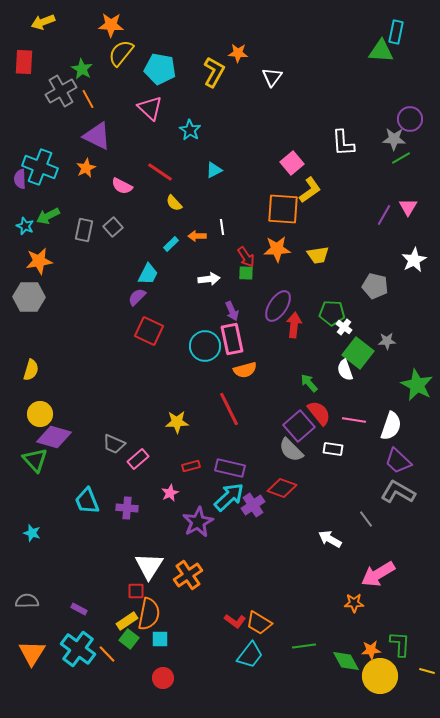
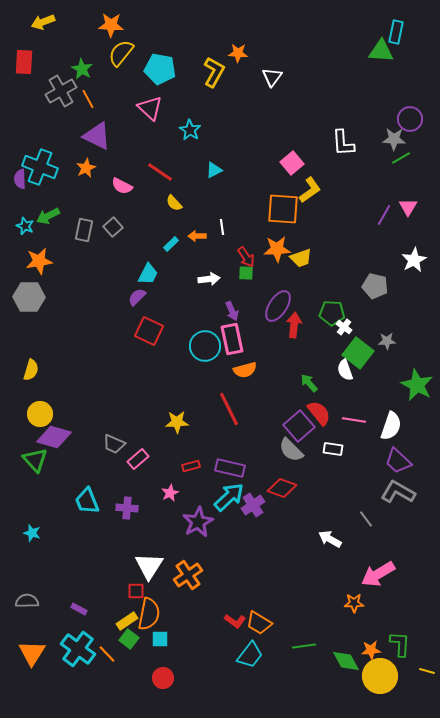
yellow trapezoid at (318, 255): moved 17 px left, 3 px down; rotated 10 degrees counterclockwise
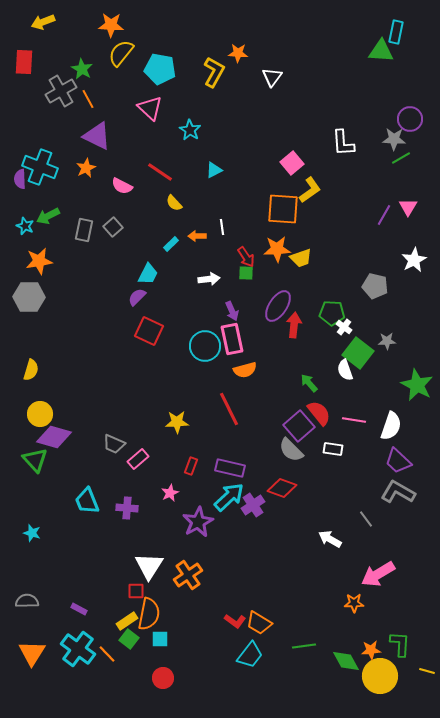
red rectangle at (191, 466): rotated 54 degrees counterclockwise
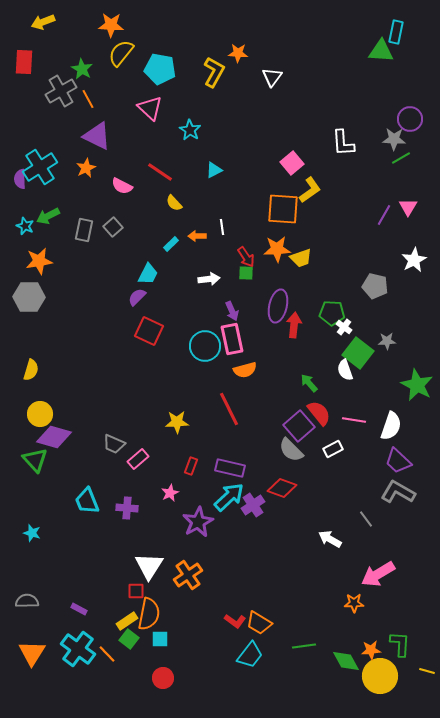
cyan cross at (40, 167): rotated 36 degrees clockwise
purple ellipse at (278, 306): rotated 20 degrees counterclockwise
white rectangle at (333, 449): rotated 36 degrees counterclockwise
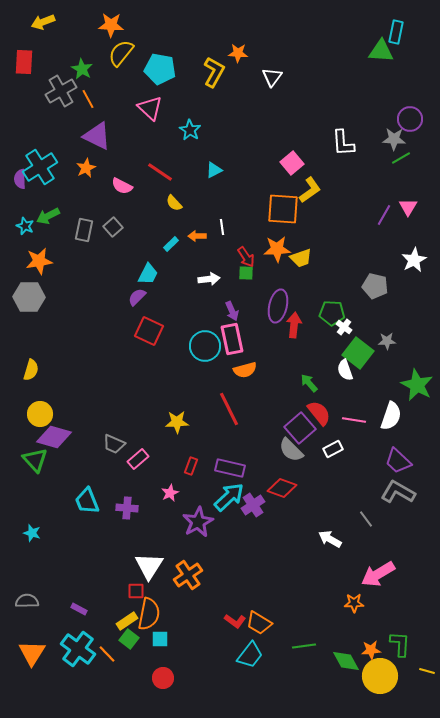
purple square at (299, 426): moved 1 px right, 2 px down
white semicircle at (391, 426): moved 10 px up
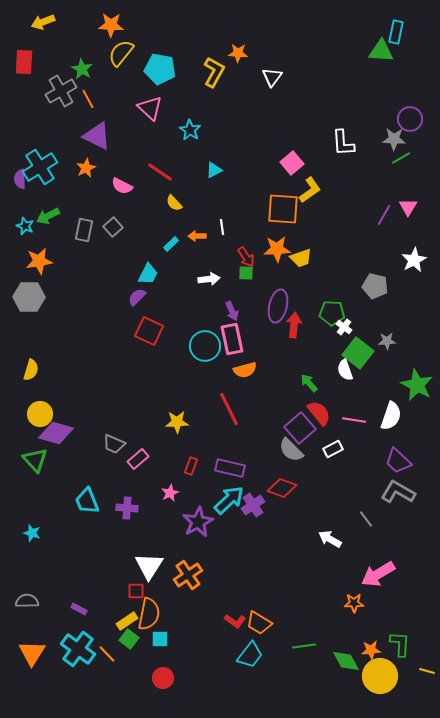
purple diamond at (54, 437): moved 2 px right, 4 px up
cyan arrow at (229, 497): moved 3 px down
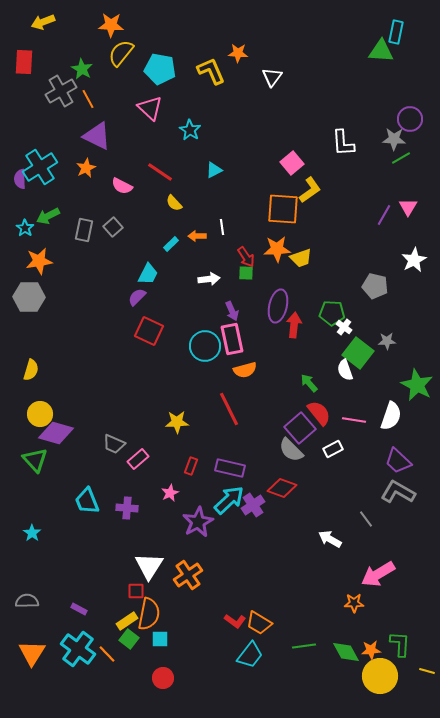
yellow L-shape at (214, 72): moved 3 px left, 1 px up; rotated 52 degrees counterclockwise
cyan star at (25, 226): moved 2 px down; rotated 12 degrees clockwise
cyan star at (32, 533): rotated 18 degrees clockwise
green diamond at (346, 661): moved 9 px up
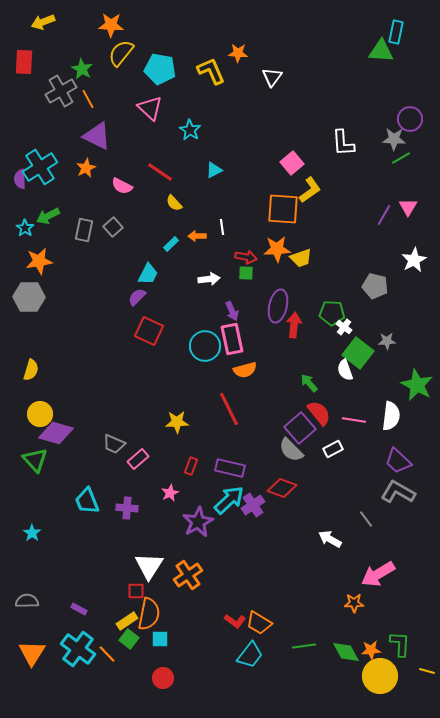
red arrow at (246, 257): rotated 45 degrees counterclockwise
white semicircle at (391, 416): rotated 12 degrees counterclockwise
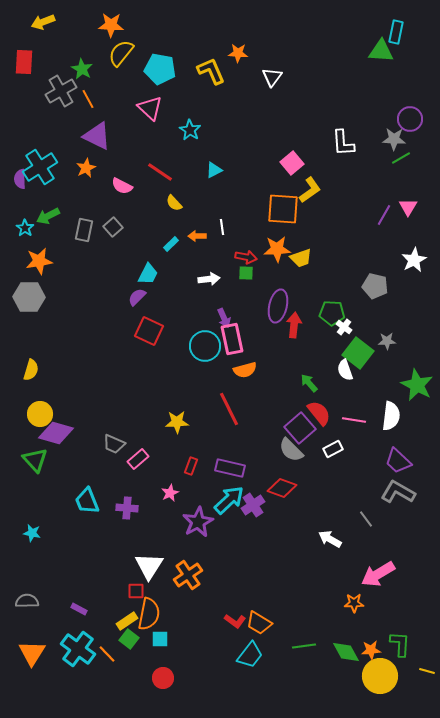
purple arrow at (232, 311): moved 8 px left, 7 px down
cyan star at (32, 533): rotated 24 degrees counterclockwise
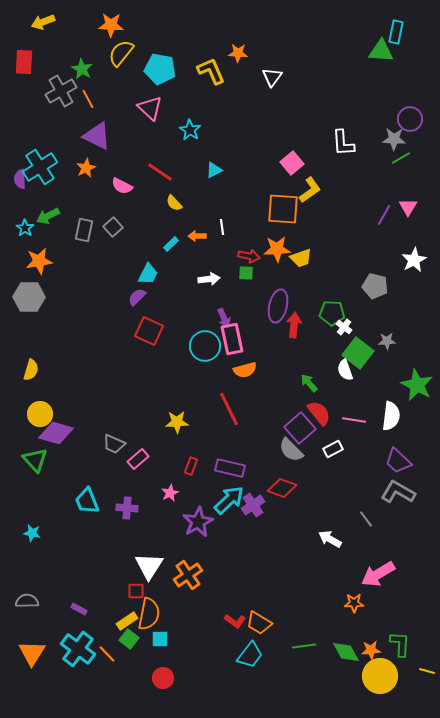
red arrow at (246, 257): moved 3 px right, 1 px up
